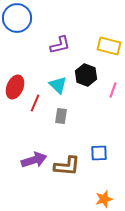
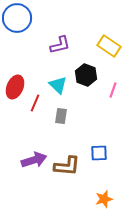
yellow rectangle: rotated 20 degrees clockwise
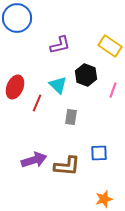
yellow rectangle: moved 1 px right
red line: moved 2 px right
gray rectangle: moved 10 px right, 1 px down
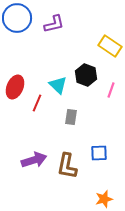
purple L-shape: moved 6 px left, 21 px up
pink line: moved 2 px left
brown L-shape: rotated 96 degrees clockwise
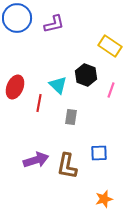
red line: moved 2 px right; rotated 12 degrees counterclockwise
purple arrow: moved 2 px right
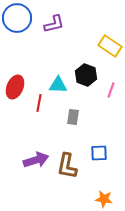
cyan triangle: rotated 42 degrees counterclockwise
gray rectangle: moved 2 px right
orange star: rotated 24 degrees clockwise
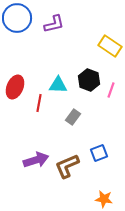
black hexagon: moved 3 px right, 5 px down
gray rectangle: rotated 28 degrees clockwise
blue square: rotated 18 degrees counterclockwise
brown L-shape: rotated 56 degrees clockwise
